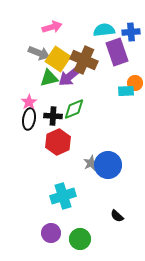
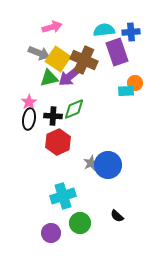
green circle: moved 16 px up
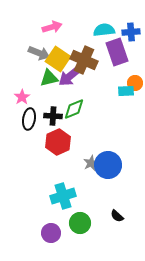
pink star: moved 7 px left, 5 px up
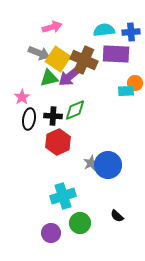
purple rectangle: moved 1 px left, 2 px down; rotated 68 degrees counterclockwise
green diamond: moved 1 px right, 1 px down
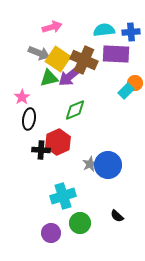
cyan rectangle: rotated 42 degrees counterclockwise
black cross: moved 12 px left, 34 px down
gray star: moved 1 px left, 1 px down
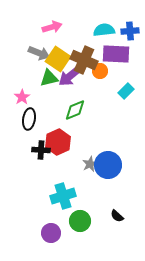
blue cross: moved 1 px left, 1 px up
orange circle: moved 35 px left, 12 px up
green circle: moved 2 px up
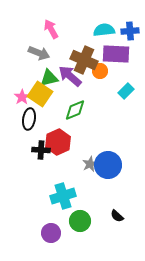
pink arrow: moved 1 px left, 2 px down; rotated 102 degrees counterclockwise
yellow square: moved 18 px left, 35 px down
purple arrow: rotated 80 degrees clockwise
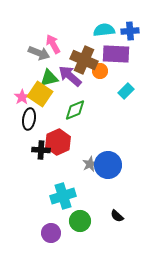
pink arrow: moved 2 px right, 15 px down
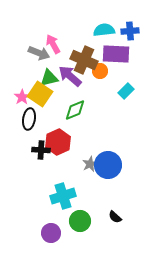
black semicircle: moved 2 px left, 1 px down
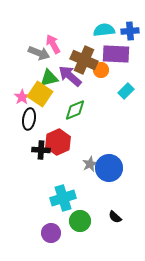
orange circle: moved 1 px right, 1 px up
blue circle: moved 1 px right, 3 px down
cyan cross: moved 2 px down
